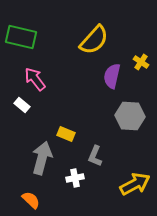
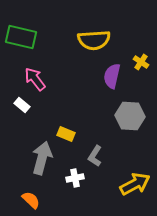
yellow semicircle: rotated 44 degrees clockwise
gray L-shape: rotated 10 degrees clockwise
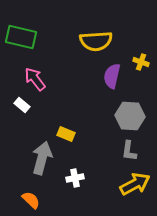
yellow semicircle: moved 2 px right, 1 px down
yellow cross: rotated 14 degrees counterclockwise
gray L-shape: moved 34 px right, 5 px up; rotated 25 degrees counterclockwise
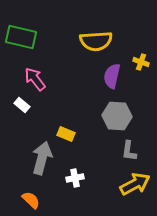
gray hexagon: moved 13 px left
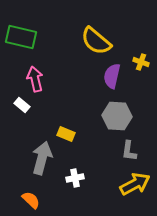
yellow semicircle: rotated 44 degrees clockwise
pink arrow: rotated 25 degrees clockwise
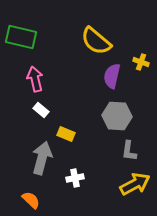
white rectangle: moved 19 px right, 5 px down
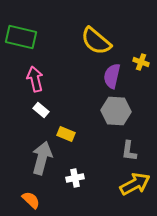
gray hexagon: moved 1 px left, 5 px up
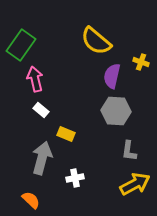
green rectangle: moved 8 px down; rotated 68 degrees counterclockwise
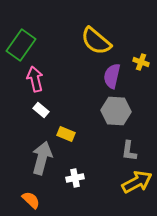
yellow arrow: moved 2 px right, 2 px up
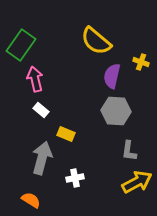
orange semicircle: rotated 12 degrees counterclockwise
